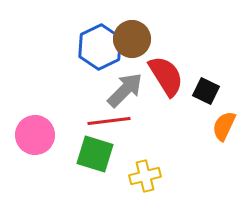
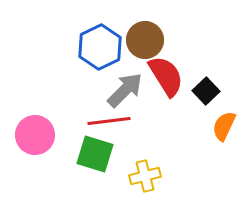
brown circle: moved 13 px right, 1 px down
black square: rotated 20 degrees clockwise
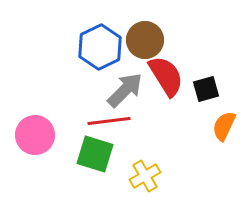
black square: moved 2 px up; rotated 28 degrees clockwise
yellow cross: rotated 16 degrees counterclockwise
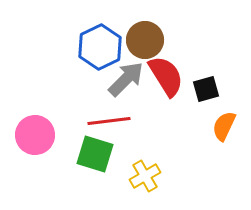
gray arrow: moved 1 px right, 11 px up
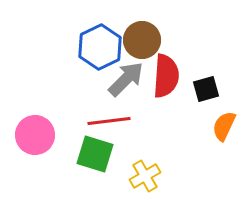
brown circle: moved 3 px left
red semicircle: rotated 36 degrees clockwise
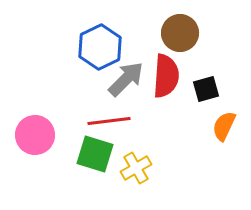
brown circle: moved 38 px right, 7 px up
yellow cross: moved 9 px left, 8 px up
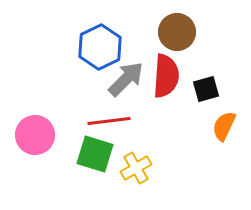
brown circle: moved 3 px left, 1 px up
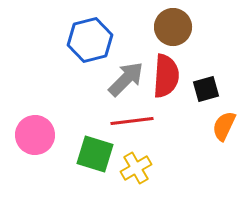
brown circle: moved 4 px left, 5 px up
blue hexagon: moved 10 px left, 7 px up; rotated 12 degrees clockwise
red line: moved 23 px right
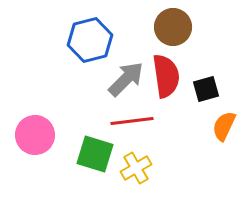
red semicircle: rotated 12 degrees counterclockwise
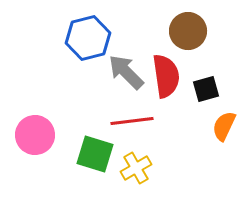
brown circle: moved 15 px right, 4 px down
blue hexagon: moved 2 px left, 2 px up
gray arrow: moved 7 px up; rotated 90 degrees counterclockwise
